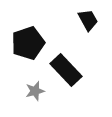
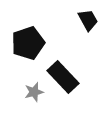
black rectangle: moved 3 px left, 7 px down
gray star: moved 1 px left, 1 px down
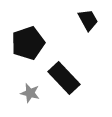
black rectangle: moved 1 px right, 1 px down
gray star: moved 4 px left, 1 px down; rotated 30 degrees clockwise
